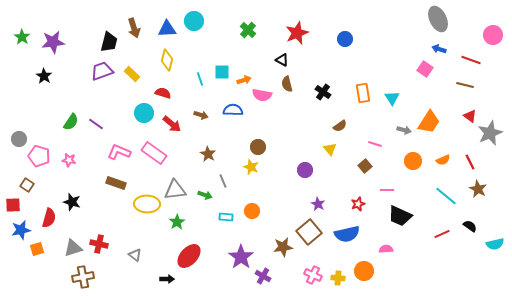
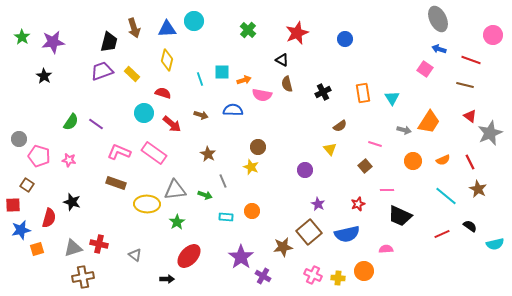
black cross at (323, 92): rotated 28 degrees clockwise
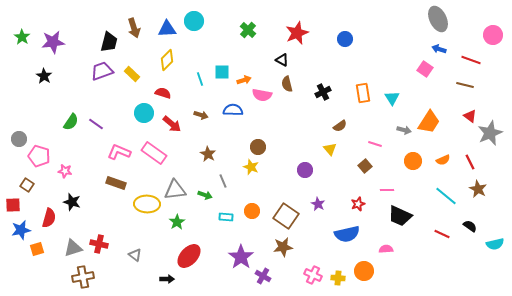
yellow diamond at (167, 60): rotated 30 degrees clockwise
pink star at (69, 160): moved 4 px left, 11 px down
brown square at (309, 232): moved 23 px left, 16 px up; rotated 15 degrees counterclockwise
red line at (442, 234): rotated 49 degrees clockwise
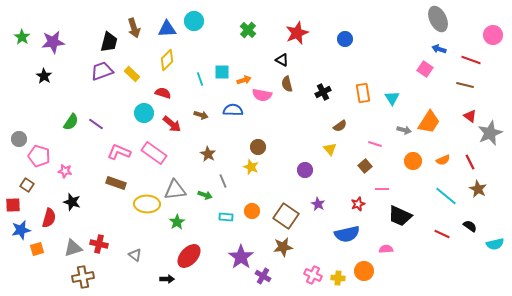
pink line at (387, 190): moved 5 px left, 1 px up
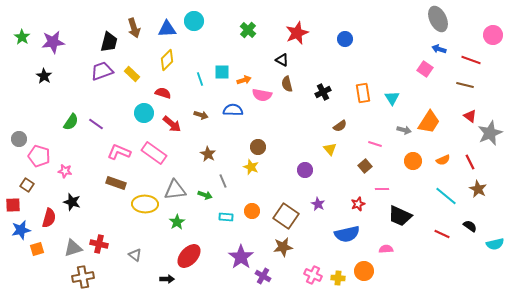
yellow ellipse at (147, 204): moved 2 px left
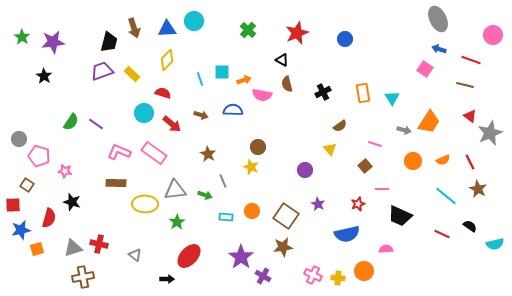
brown rectangle at (116, 183): rotated 18 degrees counterclockwise
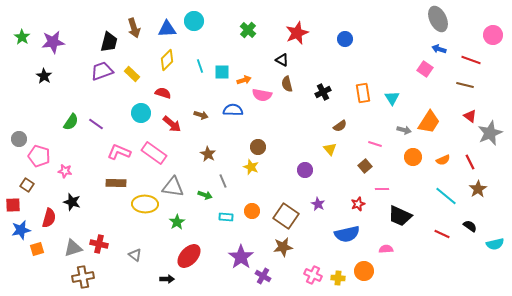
cyan line at (200, 79): moved 13 px up
cyan circle at (144, 113): moved 3 px left
orange circle at (413, 161): moved 4 px up
brown star at (478, 189): rotated 12 degrees clockwise
gray triangle at (175, 190): moved 2 px left, 3 px up; rotated 15 degrees clockwise
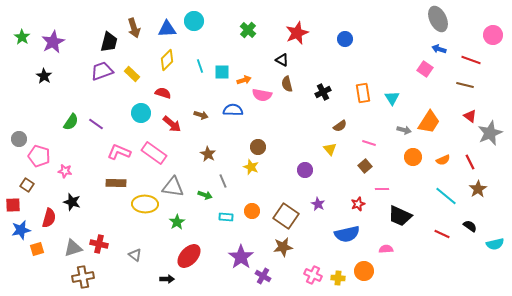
purple star at (53, 42): rotated 20 degrees counterclockwise
pink line at (375, 144): moved 6 px left, 1 px up
